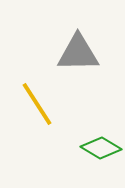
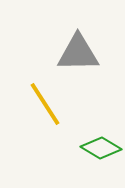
yellow line: moved 8 px right
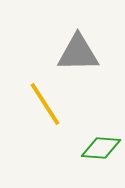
green diamond: rotated 27 degrees counterclockwise
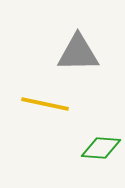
yellow line: rotated 45 degrees counterclockwise
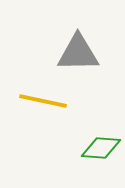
yellow line: moved 2 px left, 3 px up
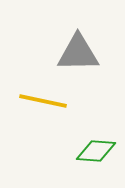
green diamond: moved 5 px left, 3 px down
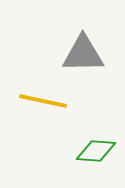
gray triangle: moved 5 px right, 1 px down
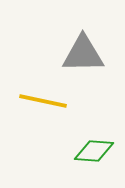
green diamond: moved 2 px left
